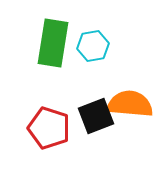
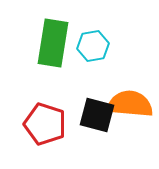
black square: moved 1 px right, 1 px up; rotated 36 degrees clockwise
red pentagon: moved 4 px left, 4 px up
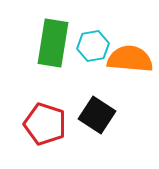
orange semicircle: moved 45 px up
black square: rotated 18 degrees clockwise
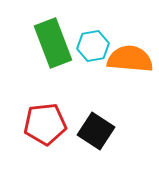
green rectangle: rotated 30 degrees counterclockwise
black square: moved 1 px left, 16 px down
red pentagon: rotated 24 degrees counterclockwise
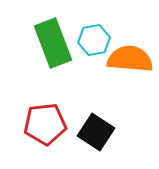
cyan hexagon: moved 1 px right, 6 px up
black square: moved 1 px down
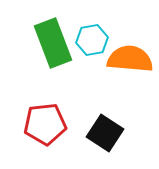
cyan hexagon: moved 2 px left
black square: moved 9 px right, 1 px down
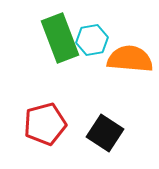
green rectangle: moved 7 px right, 5 px up
red pentagon: rotated 9 degrees counterclockwise
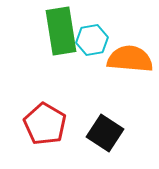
green rectangle: moved 1 px right, 7 px up; rotated 12 degrees clockwise
red pentagon: rotated 27 degrees counterclockwise
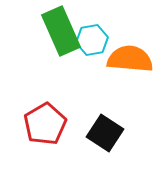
green rectangle: rotated 15 degrees counterclockwise
red pentagon: rotated 12 degrees clockwise
